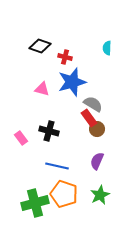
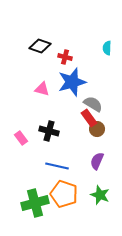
green star: rotated 24 degrees counterclockwise
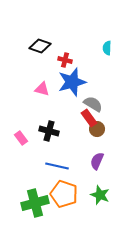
red cross: moved 3 px down
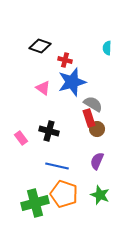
pink triangle: moved 1 px right, 1 px up; rotated 21 degrees clockwise
red rectangle: rotated 18 degrees clockwise
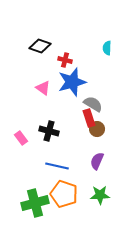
green star: rotated 24 degrees counterclockwise
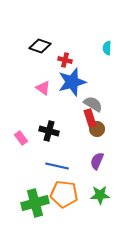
red rectangle: moved 1 px right
orange pentagon: rotated 12 degrees counterclockwise
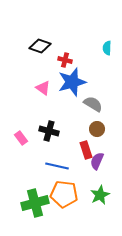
red rectangle: moved 4 px left, 32 px down
green star: rotated 24 degrees counterclockwise
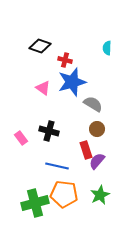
purple semicircle: rotated 18 degrees clockwise
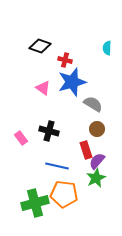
green star: moved 4 px left, 17 px up
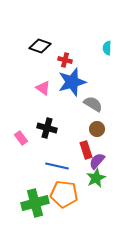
black cross: moved 2 px left, 3 px up
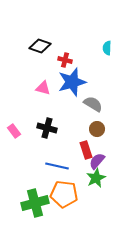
pink triangle: rotated 21 degrees counterclockwise
pink rectangle: moved 7 px left, 7 px up
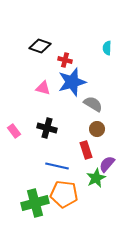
purple semicircle: moved 10 px right, 3 px down
